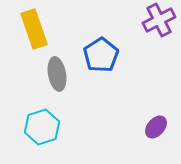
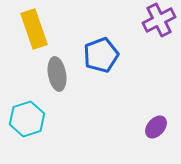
blue pentagon: rotated 12 degrees clockwise
cyan hexagon: moved 15 px left, 8 px up
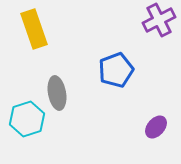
blue pentagon: moved 15 px right, 15 px down
gray ellipse: moved 19 px down
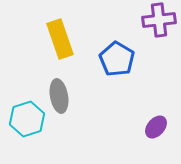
purple cross: rotated 20 degrees clockwise
yellow rectangle: moved 26 px right, 10 px down
blue pentagon: moved 1 px right, 11 px up; rotated 20 degrees counterclockwise
gray ellipse: moved 2 px right, 3 px down
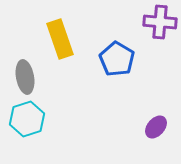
purple cross: moved 1 px right, 2 px down; rotated 12 degrees clockwise
gray ellipse: moved 34 px left, 19 px up
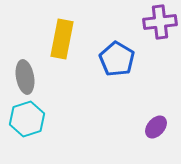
purple cross: rotated 12 degrees counterclockwise
yellow rectangle: moved 2 px right; rotated 30 degrees clockwise
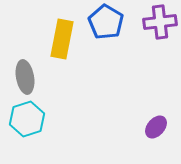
blue pentagon: moved 11 px left, 37 px up
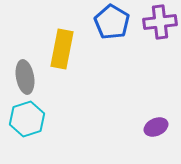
blue pentagon: moved 6 px right
yellow rectangle: moved 10 px down
purple ellipse: rotated 25 degrees clockwise
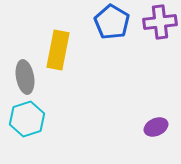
yellow rectangle: moved 4 px left, 1 px down
